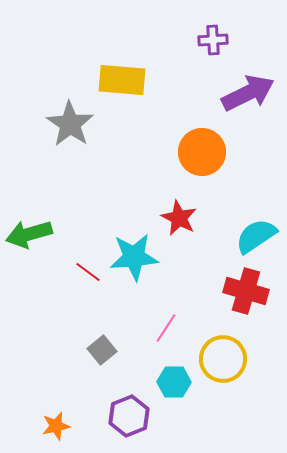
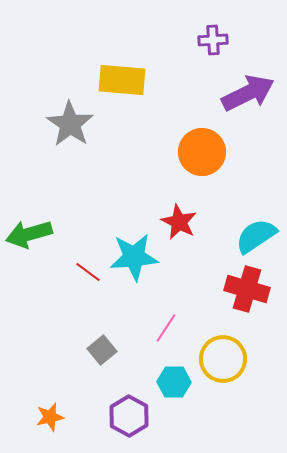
red star: moved 4 px down
red cross: moved 1 px right, 2 px up
purple hexagon: rotated 9 degrees counterclockwise
orange star: moved 6 px left, 9 px up
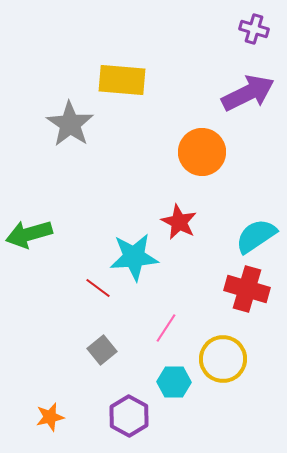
purple cross: moved 41 px right, 11 px up; rotated 20 degrees clockwise
red line: moved 10 px right, 16 px down
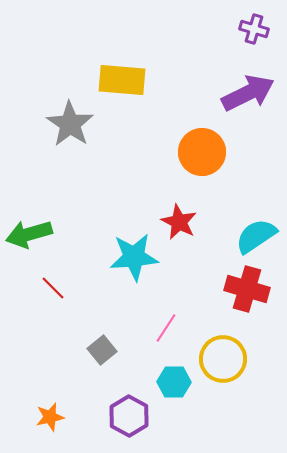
red line: moved 45 px left; rotated 8 degrees clockwise
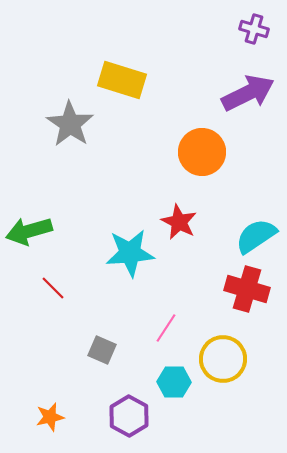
yellow rectangle: rotated 12 degrees clockwise
green arrow: moved 3 px up
cyan star: moved 4 px left, 4 px up
gray square: rotated 28 degrees counterclockwise
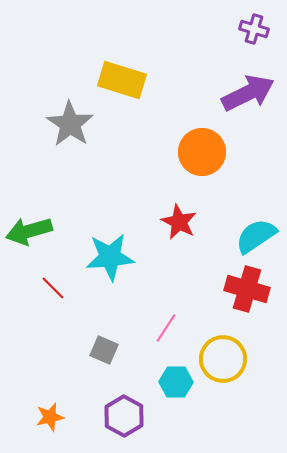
cyan star: moved 20 px left, 4 px down
gray square: moved 2 px right
cyan hexagon: moved 2 px right
purple hexagon: moved 5 px left
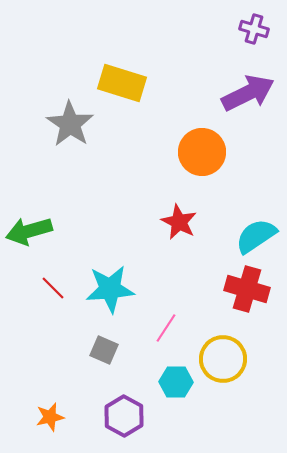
yellow rectangle: moved 3 px down
cyan star: moved 32 px down
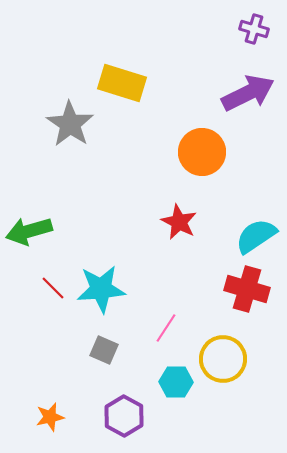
cyan star: moved 9 px left
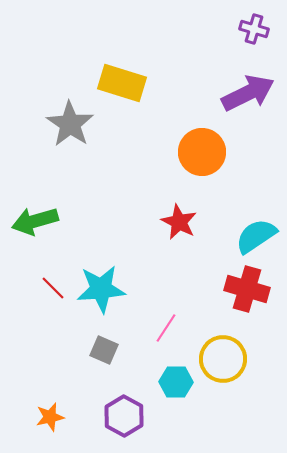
green arrow: moved 6 px right, 10 px up
